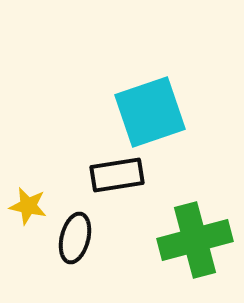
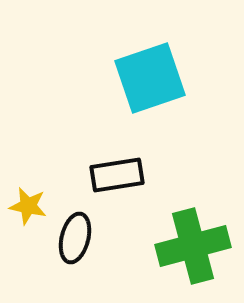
cyan square: moved 34 px up
green cross: moved 2 px left, 6 px down
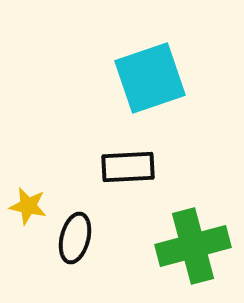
black rectangle: moved 11 px right, 8 px up; rotated 6 degrees clockwise
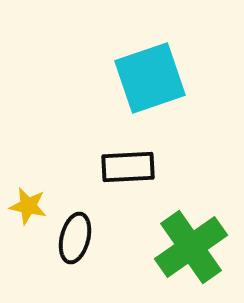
green cross: moved 2 px left, 1 px down; rotated 20 degrees counterclockwise
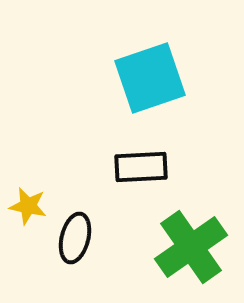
black rectangle: moved 13 px right
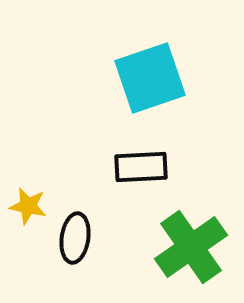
black ellipse: rotated 6 degrees counterclockwise
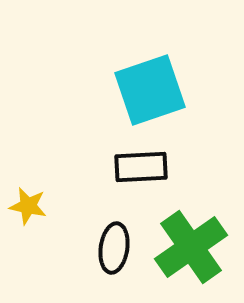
cyan square: moved 12 px down
black ellipse: moved 39 px right, 10 px down
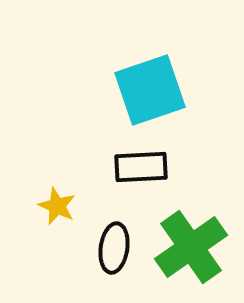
yellow star: moved 29 px right; rotated 12 degrees clockwise
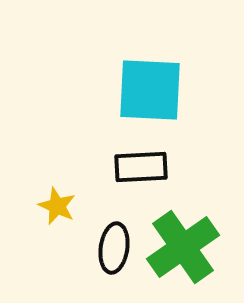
cyan square: rotated 22 degrees clockwise
green cross: moved 8 px left
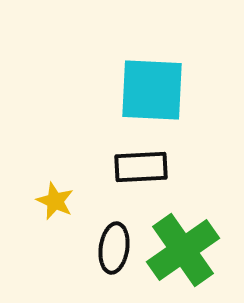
cyan square: moved 2 px right
yellow star: moved 2 px left, 5 px up
green cross: moved 3 px down
